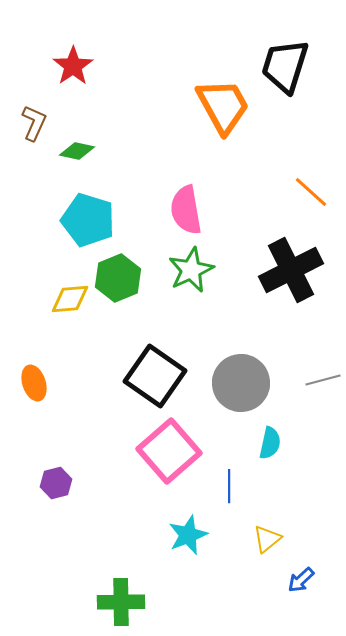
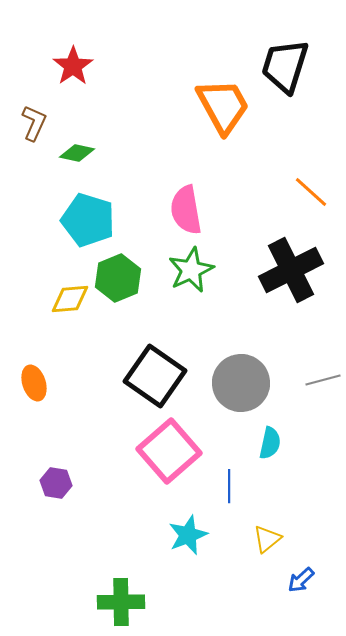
green diamond: moved 2 px down
purple hexagon: rotated 24 degrees clockwise
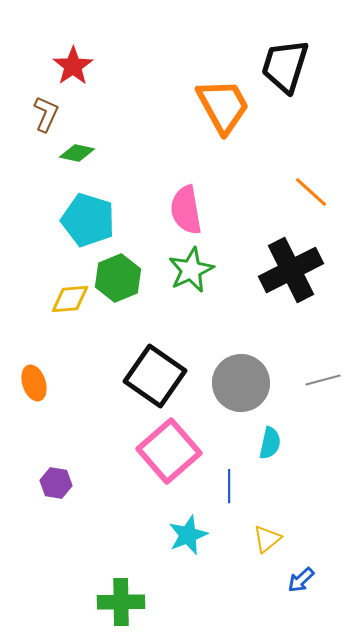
brown L-shape: moved 12 px right, 9 px up
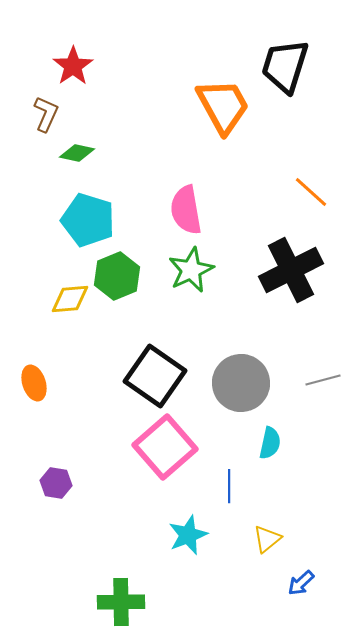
green hexagon: moved 1 px left, 2 px up
pink square: moved 4 px left, 4 px up
blue arrow: moved 3 px down
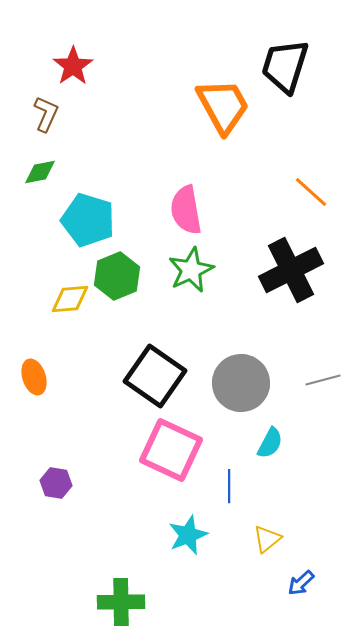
green diamond: moved 37 px left, 19 px down; rotated 24 degrees counterclockwise
orange ellipse: moved 6 px up
cyan semicircle: rotated 16 degrees clockwise
pink square: moved 6 px right, 3 px down; rotated 24 degrees counterclockwise
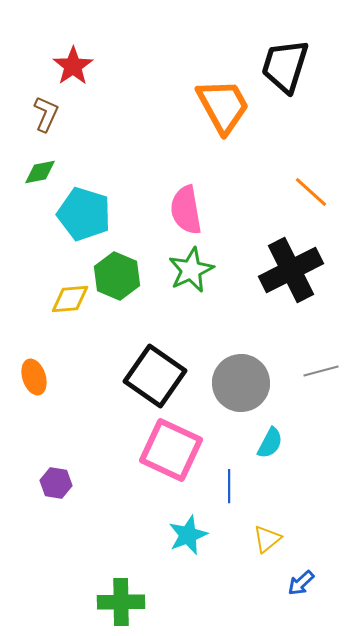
cyan pentagon: moved 4 px left, 6 px up
green hexagon: rotated 15 degrees counterclockwise
gray line: moved 2 px left, 9 px up
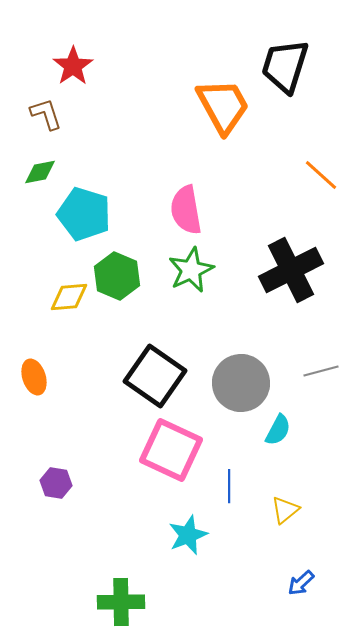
brown L-shape: rotated 42 degrees counterclockwise
orange line: moved 10 px right, 17 px up
yellow diamond: moved 1 px left, 2 px up
cyan semicircle: moved 8 px right, 13 px up
yellow triangle: moved 18 px right, 29 px up
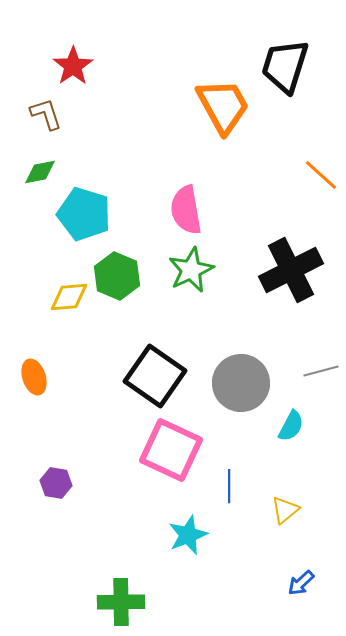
cyan semicircle: moved 13 px right, 4 px up
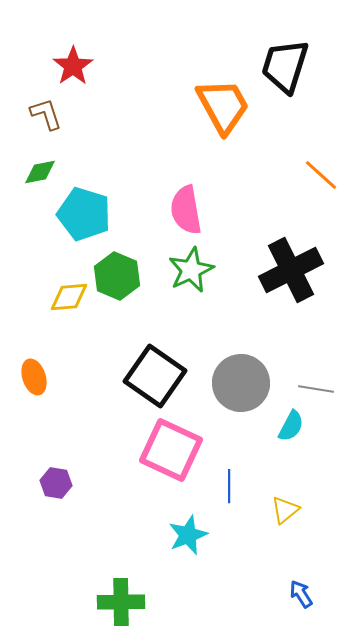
gray line: moved 5 px left, 18 px down; rotated 24 degrees clockwise
blue arrow: moved 11 px down; rotated 100 degrees clockwise
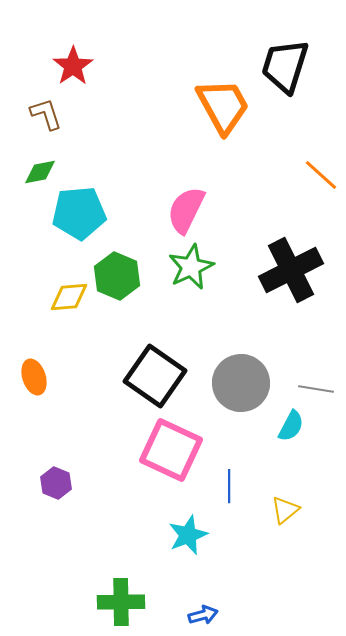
pink semicircle: rotated 36 degrees clockwise
cyan pentagon: moved 5 px left, 1 px up; rotated 22 degrees counterclockwise
green star: moved 3 px up
purple hexagon: rotated 12 degrees clockwise
blue arrow: moved 98 px left, 21 px down; rotated 108 degrees clockwise
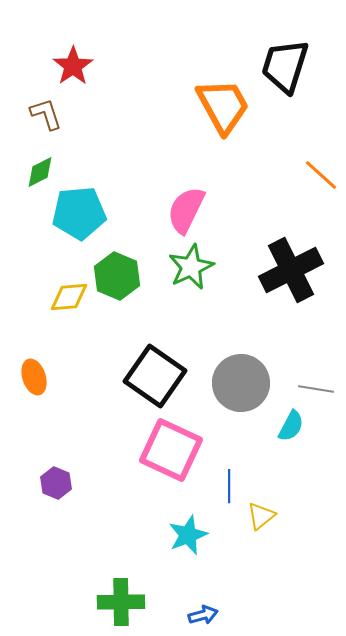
green diamond: rotated 16 degrees counterclockwise
yellow triangle: moved 24 px left, 6 px down
